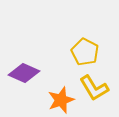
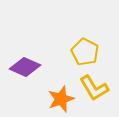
purple diamond: moved 1 px right, 6 px up
orange star: moved 1 px up
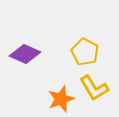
purple diamond: moved 13 px up
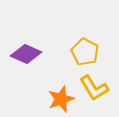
purple diamond: moved 1 px right
